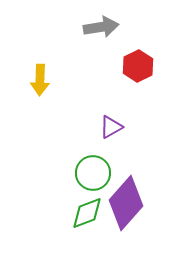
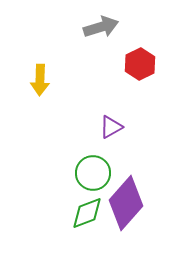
gray arrow: rotated 8 degrees counterclockwise
red hexagon: moved 2 px right, 2 px up
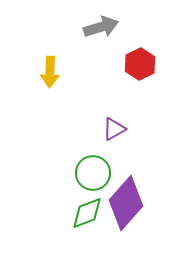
yellow arrow: moved 10 px right, 8 px up
purple triangle: moved 3 px right, 2 px down
